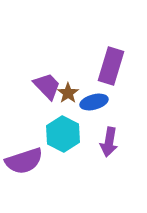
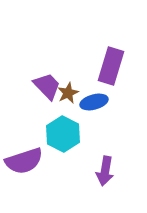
brown star: rotated 10 degrees clockwise
purple arrow: moved 4 px left, 29 px down
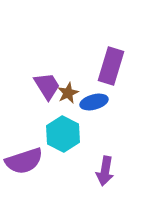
purple trapezoid: rotated 12 degrees clockwise
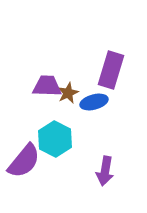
purple rectangle: moved 4 px down
purple trapezoid: rotated 56 degrees counterclockwise
cyan hexagon: moved 8 px left, 5 px down
purple semicircle: rotated 33 degrees counterclockwise
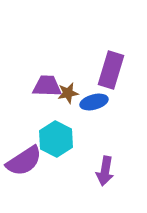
brown star: rotated 15 degrees clockwise
cyan hexagon: moved 1 px right
purple semicircle: rotated 18 degrees clockwise
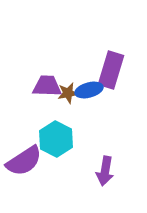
blue ellipse: moved 5 px left, 12 px up
